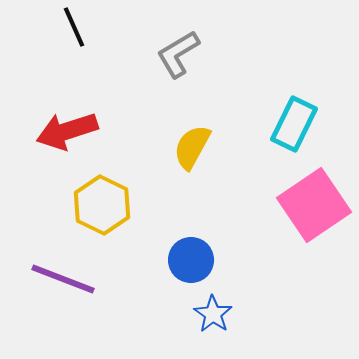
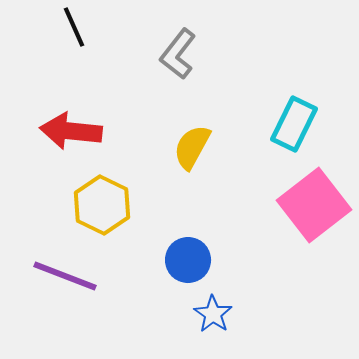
gray L-shape: rotated 21 degrees counterclockwise
red arrow: moved 4 px right; rotated 24 degrees clockwise
pink square: rotated 4 degrees counterclockwise
blue circle: moved 3 px left
purple line: moved 2 px right, 3 px up
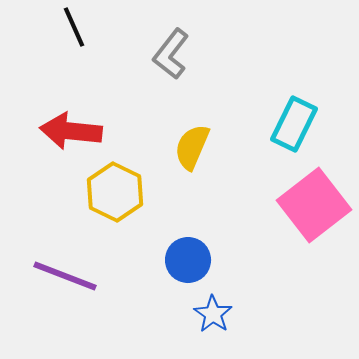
gray L-shape: moved 7 px left
yellow semicircle: rotated 6 degrees counterclockwise
yellow hexagon: moved 13 px right, 13 px up
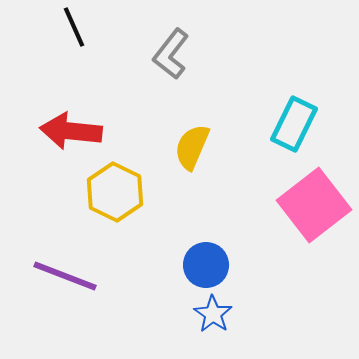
blue circle: moved 18 px right, 5 px down
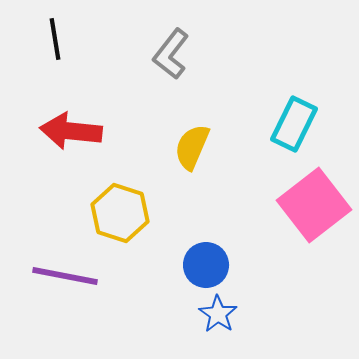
black line: moved 19 px left, 12 px down; rotated 15 degrees clockwise
yellow hexagon: moved 5 px right, 21 px down; rotated 8 degrees counterclockwise
purple line: rotated 10 degrees counterclockwise
blue star: moved 5 px right
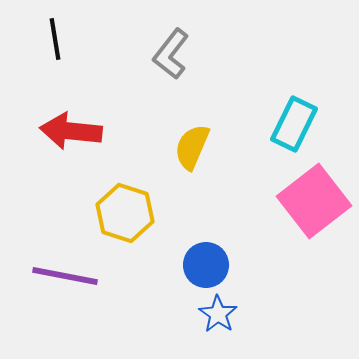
pink square: moved 4 px up
yellow hexagon: moved 5 px right
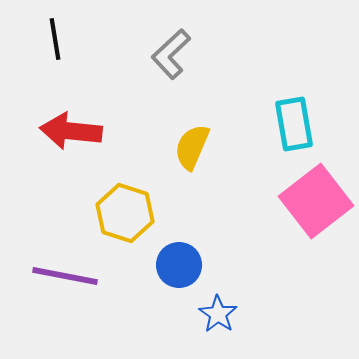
gray L-shape: rotated 9 degrees clockwise
cyan rectangle: rotated 36 degrees counterclockwise
pink square: moved 2 px right
blue circle: moved 27 px left
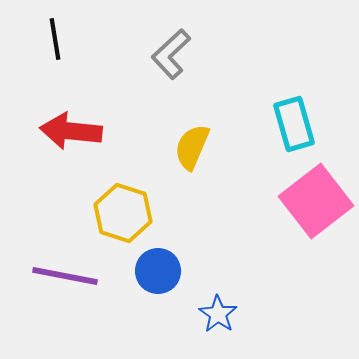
cyan rectangle: rotated 6 degrees counterclockwise
yellow hexagon: moved 2 px left
blue circle: moved 21 px left, 6 px down
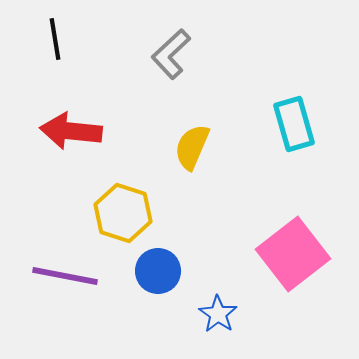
pink square: moved 23 px left, 53 px down
